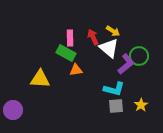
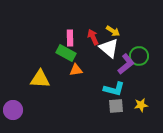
yellow star: rotated 24 degrees clockwise
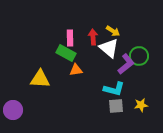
red arrow: rotated 21 degrees clockwise
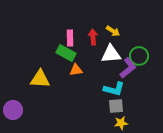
white triangle: moved 2 px right, 6 px down; rotated 45 degrees counterclockwise
purple L-shape: moved 2 px right, 4 px down
yellow star: moved 20 px left, 18 px down
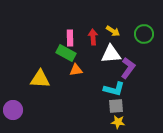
green circle: moved 5 px right, 22 px up
purple L-shape: rotated 15 degrees counterclockwise
yellow star: moved 3 px left, 1 px up; rotated 16 degrees clockwise
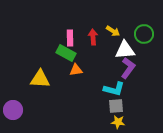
white triangle: moved 14 px right, 4 px up
